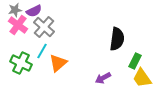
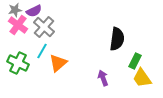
green cross: moved 3 px left
purple arrow: rotated 98 degrees clockwise
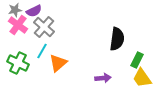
green rectangle: moved 2 px right, 1 px up
purple arrow: rotated 105 degrees clockwise
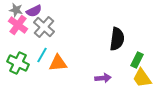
gray star: moved 1 px right; rotated 24 degrees clockwise
cyan line: moved 4 px down
orange triangle: rotated 36 degrees clockwise
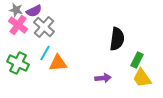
cyan line: moved 3 px right, 2 px up
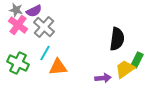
orange triangle: moved 4 px down
yellow trapezoid: moved 17 px left, 9 px up; rotated 90 degrees clockwise
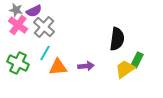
purple arrow: moved 17 px left, 12 px up
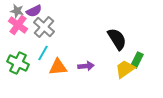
gray star: moved 1 px right, 1 px down
black semicircle: rotated 40 degrees counterclockwise
cyan line: moved 2 px left
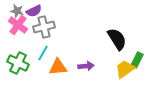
gray cross: rotated 35 degrees clockwise
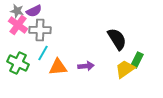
gray cross: moved 4 px left, 3 px down; rotated 15 degrees clockwise
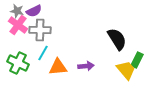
yellow trapezoid: moved 1 px right, 1 px down; rotated 85 degrees clockwise
